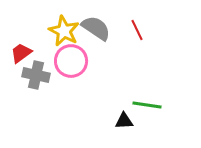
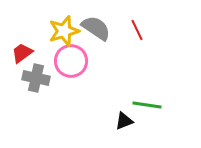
yellow star: rotated 28 degrees clockwise
red trapezoid: moved 1 px right
gray cross: moved 3 px down
black triangle: rotated 18 degrees counterclockwise
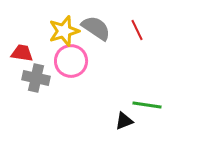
red trapezoid: rotated 45 degrees clockwise
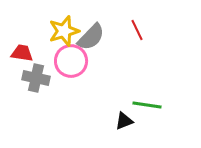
gray semicircle: moved 5 px left, 9 px down; rotated 100 degrees clockwise
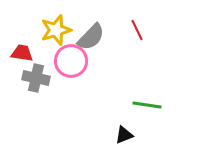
yellow star: moved 8 px left, 1 px up
black triangle: moved 14 px down
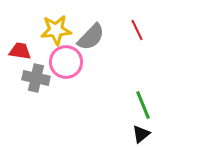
yellow star: rotated 12 degrees clockwise
red trapezoid: moved 2 px left, 2 px up
pink circle: moved 5 px left, 1 px down
green line: moved 4 px left; rotated 60 degrees clockwise
black triangle: moved 17 px right, 1 px up; rotated 18 degrees counterclockwise
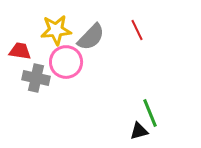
green line: moved 7 px right, 8 px down
black triangle: moved 2 px left, 3 px up; rotated 24 degrees clockwise
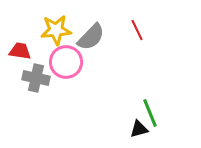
black triangle: moved 2 px up
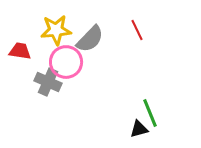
gray semicircle: moved 1 px left, 2 px down
gray cross: moved 12 px right, 4 px down; rotated 12 degrees clockwise
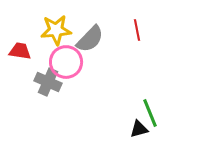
red line: rotated 15 degrees clockwise
